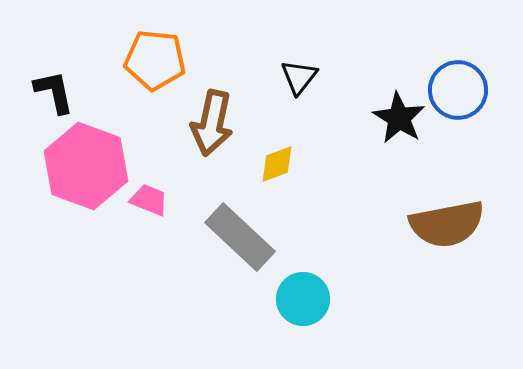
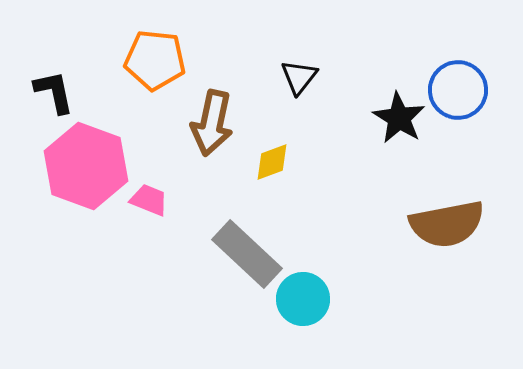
yellow diamond: moved 5 px left, 2 px up
gray rectangle: moved 7 px right, 17 px down
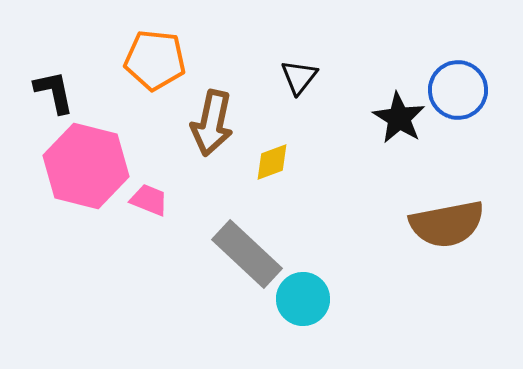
pink hexagon: rotated 6 degrees counterclockwise
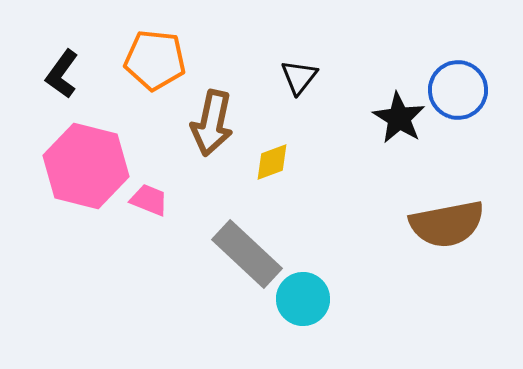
black L-shape: moved 8 px right, 18 px up; rotated 132 degrees counterclockwise
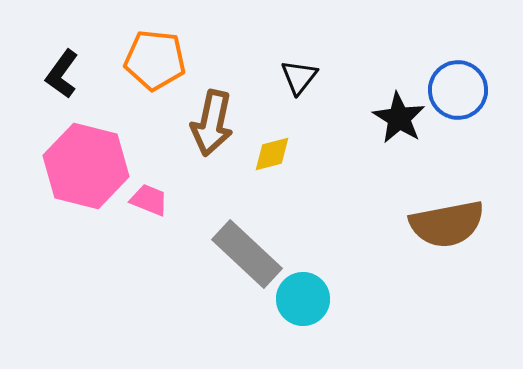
yellow diamond: moved 8 px up; rotated 6 degrees clockwise
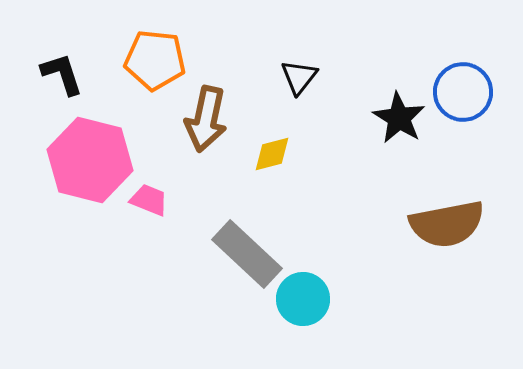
black L-shape: rotated 126 degrees clockwise
blue circle: moved 5 px right, 2 px down
brown arrow: moved 6 px left, 4 px up
pink hexagon: moved 4 px right, 6 px up
